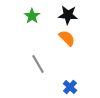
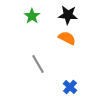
orange semicircle: rotated 18 degrees counterclockwise
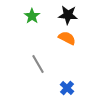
blue cross: moved 3 px left, 1 px down
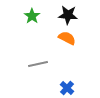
gray line: rotated 72 degrees counterclockwise
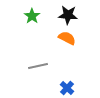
gray line: moved 2 px down
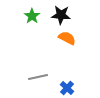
black star: moved 7 px left
gray line: moved 11 px down
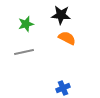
green star: moved 6 px left, 8 px down; rotated 21 degrees clockwise
gray line: moved 14 px left, 25 px up
blue cross: moved 4 px left; rotated 24 degrees clockwise
